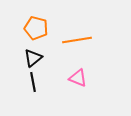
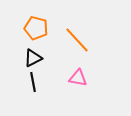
orange line: rotated 56 degrees clockwise
black triangle: rotated 12 degrees clockwise
pink triangle: rotated 12 degrees counterclockwise
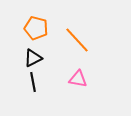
pink triangle: moved 1 px down
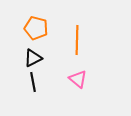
orange line: rotated 44 degrees clockwise
pink triangle: rotated 30 degrees clockwise
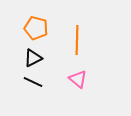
black line: rotated 54 degrees counterclockwise
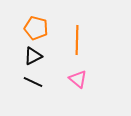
black triangle: moved 2 px up
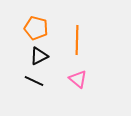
black triangle: moved 6 px right
black line: moved 1 px right, 1 px up
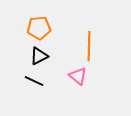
orange pentagon: moved 3 px right; rotated 20 degrees counterclockwise
orange line: moved 12 px right, 6 px down
pink triangle: moved 3 px up
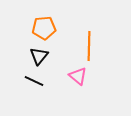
orange pentagon: moved 5 px right
black triangle: rotated 24 degrees counterclockwise
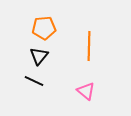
pink triangle: moved 8 px right, 15 px down
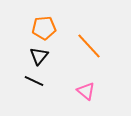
orange line: rotated 44 degrees counterclockwise
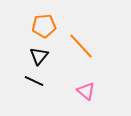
orange pentagon: moved 2 px up
orange line: moved 8 px left
